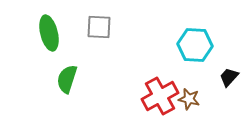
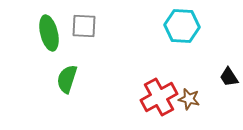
gray square: moved 15 px left, 1 px up
cyan hexagon: moved 13 px left, 19 px up
black trapezoid: rotated 75 degrees counterclockwise
red cross: moved 1 px left, 1 px down
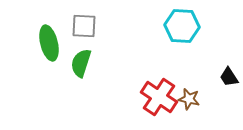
green ellipse: moved 10 px down
green semicircle: moved 14 px right, 16 px up
red cross: rotated 27 degrees counterclockwise
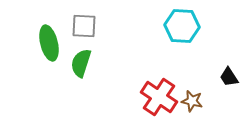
brown star: moved 3 px right, 2 px down
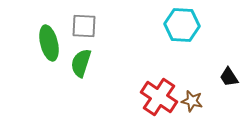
cyan hexagon: moved 1 px up
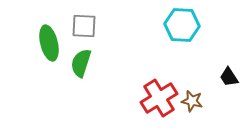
red cross: moved 1 px down; rotated 24 degrees clockwise
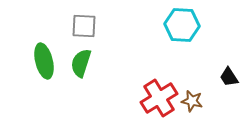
green ellipse: moved 5 px left, 18 px down
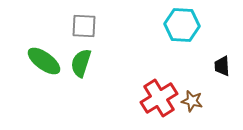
green ellipse: rotated 40 degrees counterclockwise
black trapezoid: moved 7 px left, 11 px up; rotated 30 degrees clockwise
